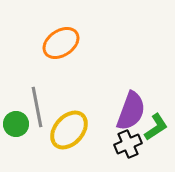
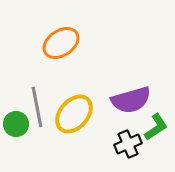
purple semicircle: moved 11 px up; rotated 54 degrees clockwise
yellow ellipse: moved 5 px right, 16 px up
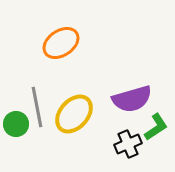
purple semicircle: moved 1 px right, 1 px up
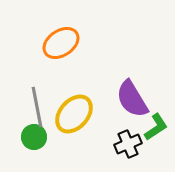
purple semicircle: rotated 75 degrees clockwise
green circle: moved 18 px right, 13 px down
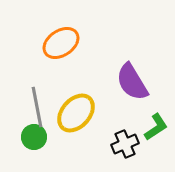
purple semicircle: moved 17 px up
yellow ellipse: moved 2 px right, 1 px up
black cross: moved 3 px left
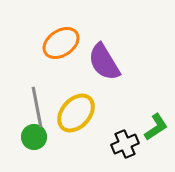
purple semicircle: moved 28 px left, 20 px up
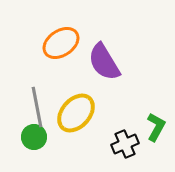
green L-shape: rotated 28 degrees counterclockwise
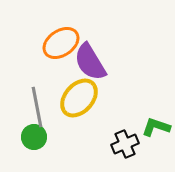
purple semicircle: moved 14 px left
yellow ellipse: moved 3 px right, 15 px up
green L-shape: rotated 100 degrees counterclockwise
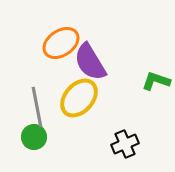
green L-shape: moved 46 px up
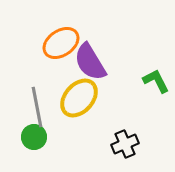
green L-shape: rotated 44 degrees clockwise
